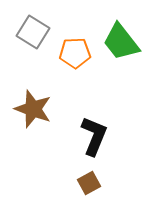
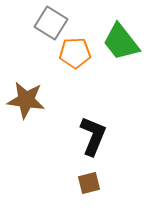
gray square: moved 18 px right, 9 px up
brown star: moved 7 px left, 9 px up; rotated 12 degrees counterclockwise
black L-shape: moved 1 px left
brown square: rotated 15 degrees clockwise
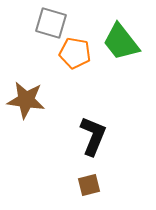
gray square: rotated 16 degrees counterclockwise
orange pentagon: rotated 12 degrees clockwise
brown square: moved 2 px down
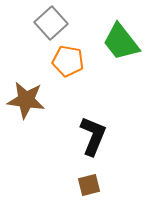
gray square: rotated 32 degrees clockwise
orange pentagon: moved 7 px left, 8 px down
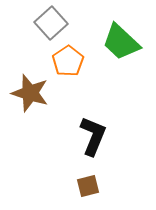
green trapezoid: rotated 9 degrees counterclockwise
orange pentagon: rotated 28 degrees clockwise
brown star: moved 4 px right, 7 px up; rotated 9 degrees clockwise
brown square: moved 1 px left, 1 px down
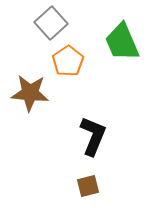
green trapezoid: moved 1 px right; rotated 24 degrees clockwise
brown star: rotated 12 degrees counterclockwise
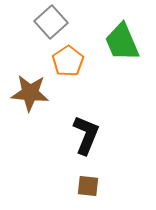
gray square: moved 1 px up
black L-shape: moved 7 px left, 1 px up
brown square: rotated 20 degrees clockwise
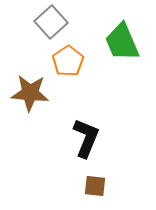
black L-shape: moved 3 px down
brown square: moved 7 px right
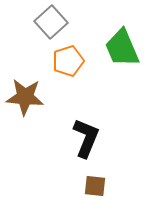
green trapezoid: moved 6 px down
orange pentagon: rotated 16 degrees clockwise
brown star: moved 5 px left, 4 px down
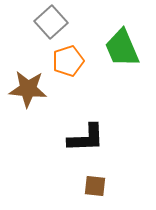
brown star: moved 3 px right, 8 px up
black L-shape: rotated 66 degrees clockwise
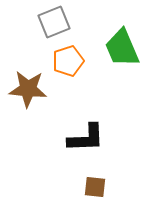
gray square: moved 3 px right; rotated 20 degrees clockwise
brown square: moved 1 px down
